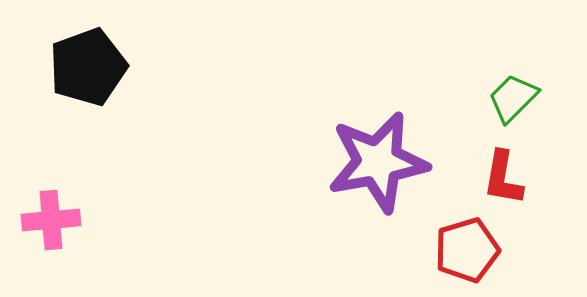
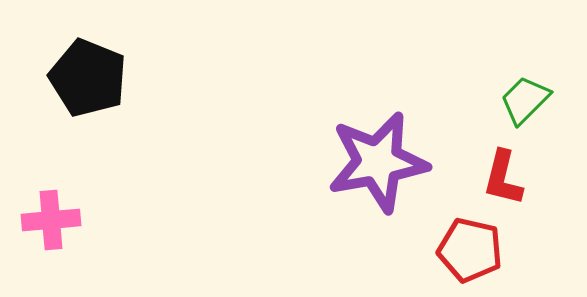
black pentagon: moved 11 px down; rotated 30 degrees counterclockwise
green trapezoid: moved 12 px right, 2 px down
red L-shape: rotated 4 degrees clockwise
red pentagon: moved 3 px right; rotated 30 degrees clockwise
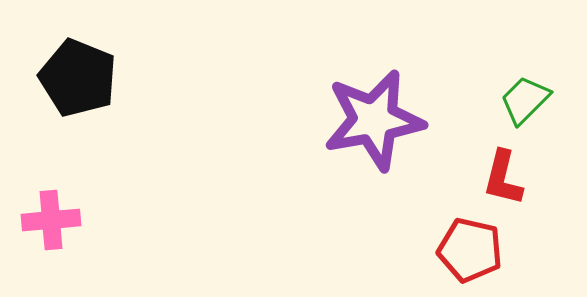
black pentagon: moved 10 px left
purple star: moved 4 px left, 42 px up
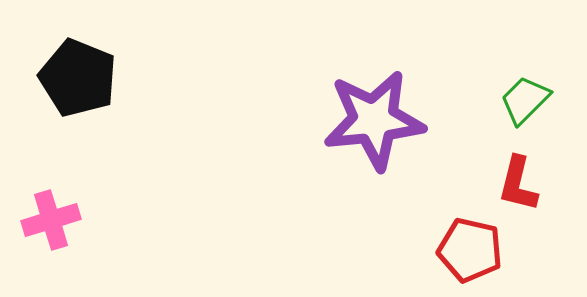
purple star: rotated 4 degrees clockwise
red L-shape: moved 15 px right, 6 px down
pink cross: rotated 12 degrees counterclockwise
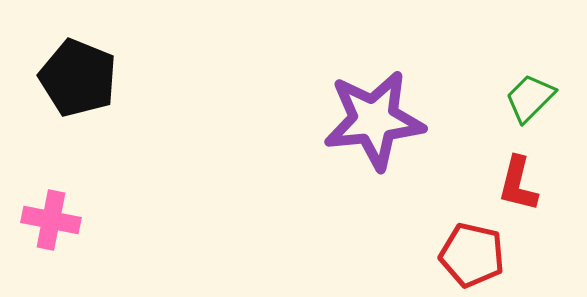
green trapezoid: moved 5 px right, 2 px up
pink cross: rotated 28 degrees clockwise
red pentagon: moved 2 px right, 5 px down
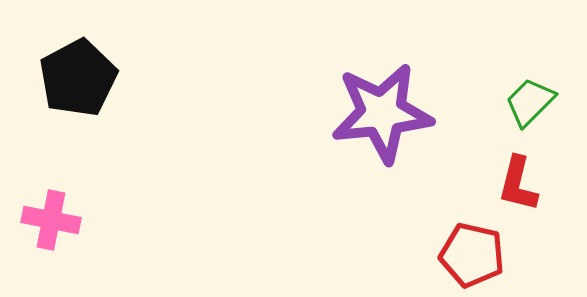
black pentagon: rotated 22 degrees clockwise
green trapezoid: moved 4 px down
purple star: moved 8 px right, 7 px up
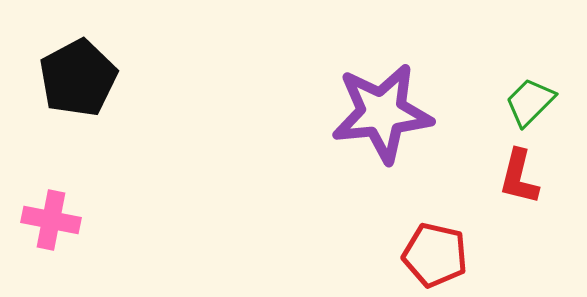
red L-shape: moved 1 px right, 7 px up
red pentagon: moved 37 px left
